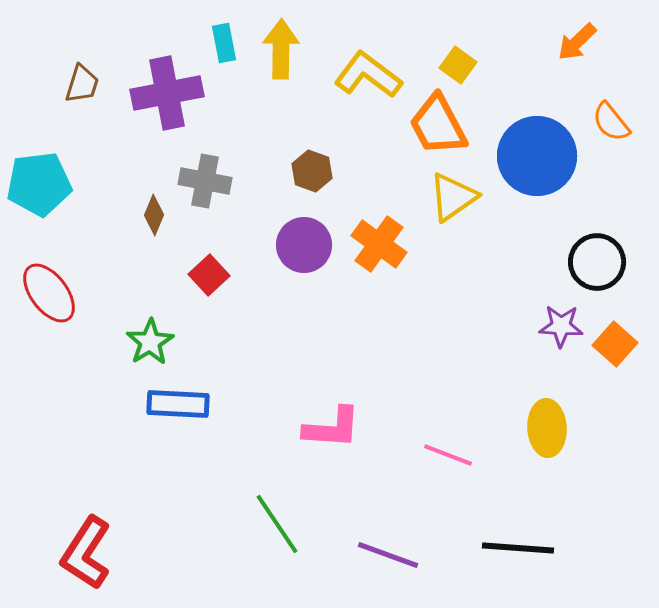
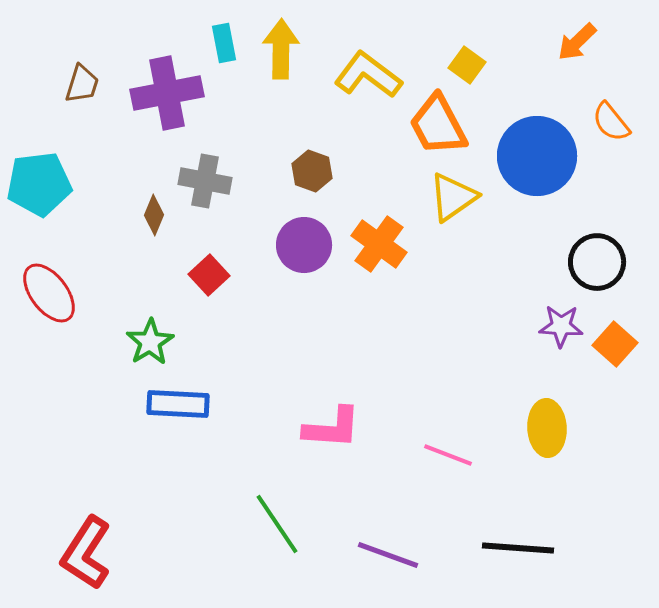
yellow square: moved 9 px right
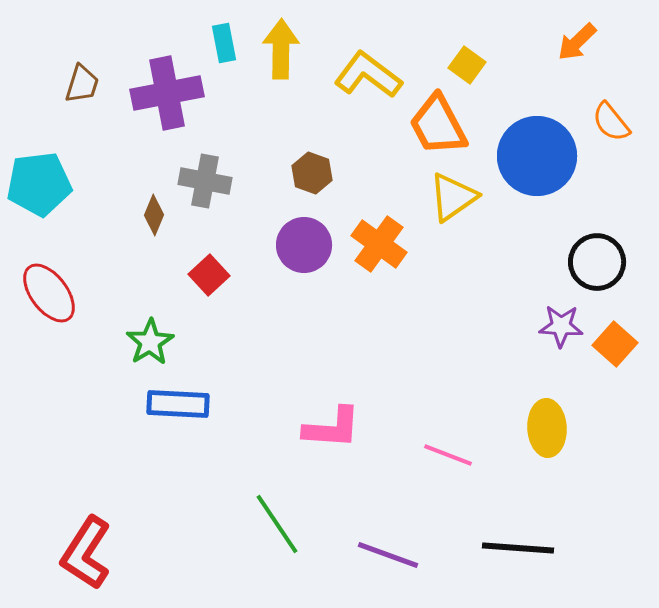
brown hexagon: moved 2 px down
